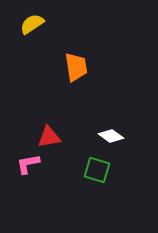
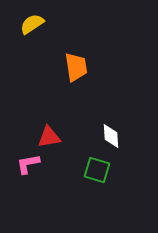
white diamond: rotated 50 degrees clockwise
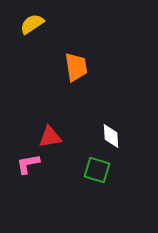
red triangle: moved 1 px right
